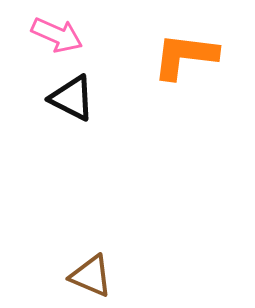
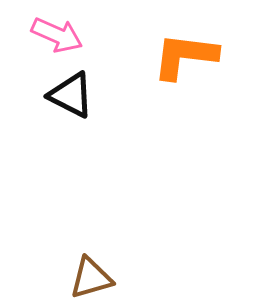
black triangle: moved 1 px left, 3 px up
brown triangle: moved 2 px down; rotated 39 degrees counterclockwise
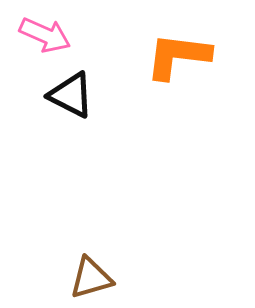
pink arrow: moved 12 px left
orange L-shape: moved 7 px left
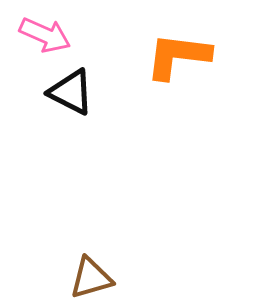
black triangle: moved 3 px up
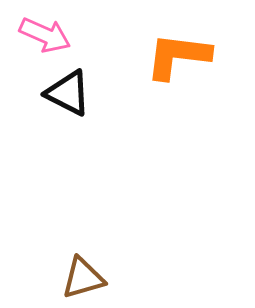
black triangle: moved 3 px left, 1 px down
brown triangle: moved 8 px left
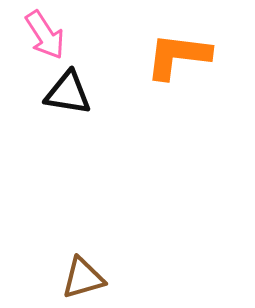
pink arrow: rotated 33 degrees clockwise
black triangle: rotated 18 degrees counterclockwise
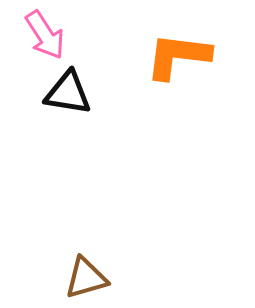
brown triangle: moved 3 px right
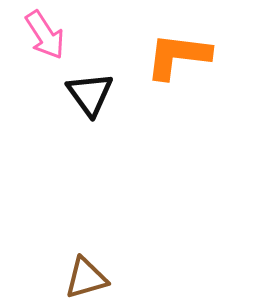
black triangle: moved 22 px right, 1 px down; rotated 45 degrees clockwise
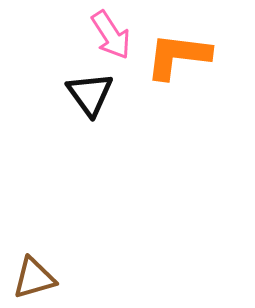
pink arrow: moved 66 px right
brown triangle: moved 52 px left
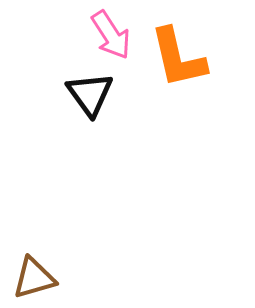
orange L-shape: moved 2 px down; rotated 110 degrees counterclockwise
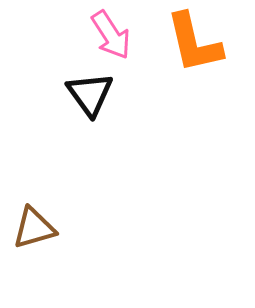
orange L-shape: moved 16 px right, 15 px up
brown triangle: moved 50 px up
